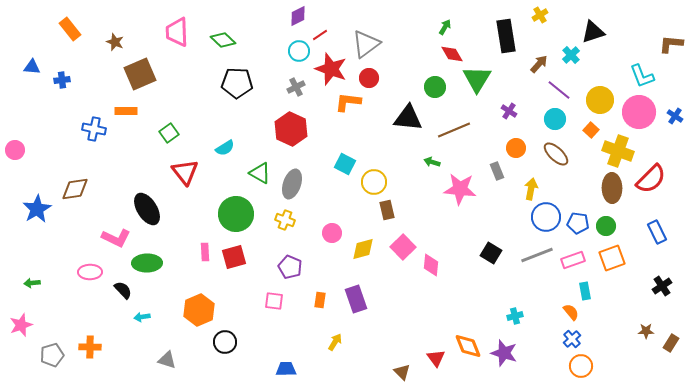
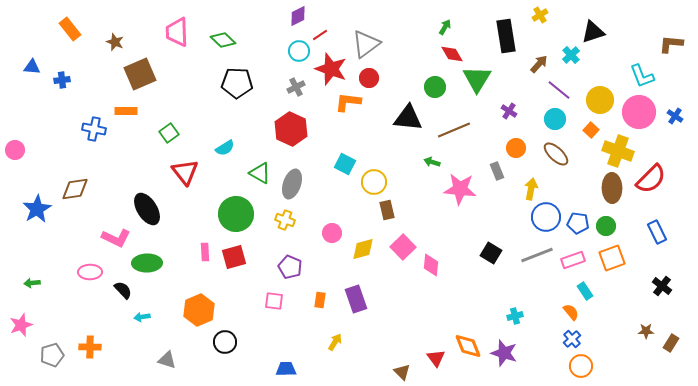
black cross at (662, 286): rotated 18 degrees counterclockwise
cyan rectangle at (585, 291): rotated 24 degrees counterclockwise
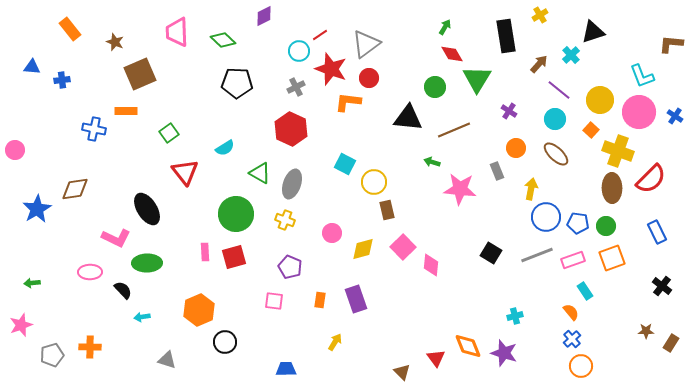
purple diamond at (298, 16): moved 34 px left
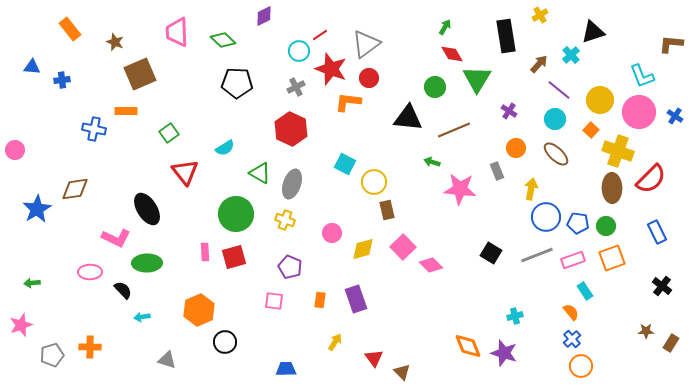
pink diamond at (431, 265): rotated 50 degrees counterclockwise
red triangle at (436, 358): moved 62 px left
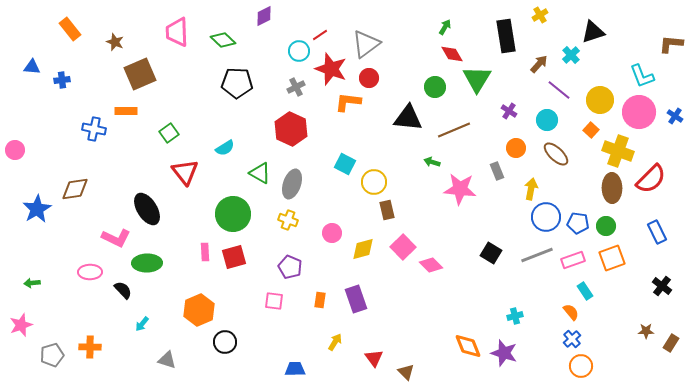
cyan circle at (555, 119): moved 8 px left, 1 px down
green circle at (236, 214): moved 3 px left
yellow cross at (285, 220): moved 3 px right
cyan arrow at (142, 317): moved 7 px down; rotated 42 degrees counterclockwise
blue trapezoid at (286, 369): moved 9 px right
brown triangle at (402, 372): moved 4 px right
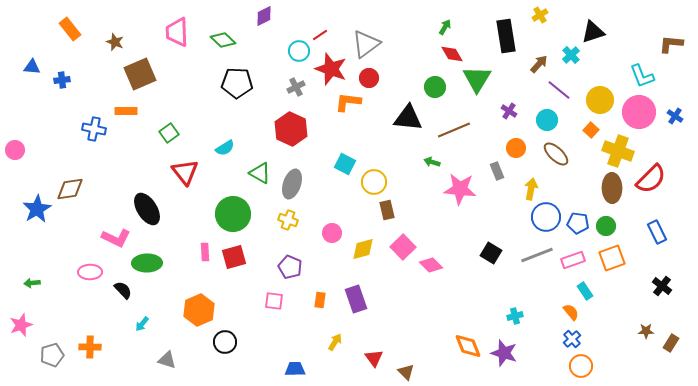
brown diamond at (75, 189): moved 5 px left
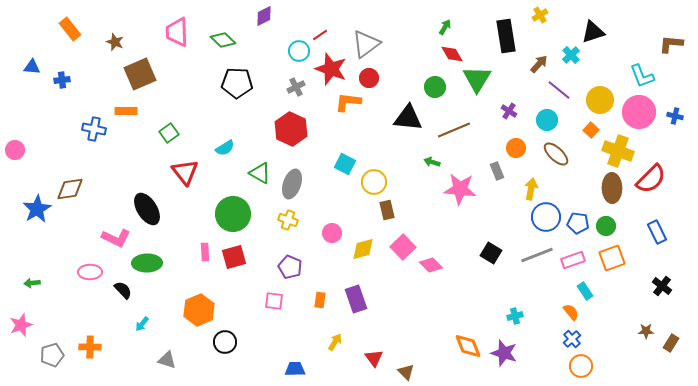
blue cross at (675, 116): rotated 21 degrees counterclockwise
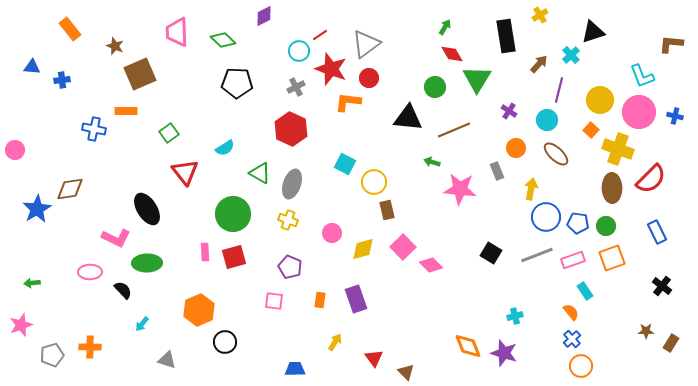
brown star at (115, 42): moved 4 px down
purple line at (559, 90): rotated 65 degrees clockwise
yellow cross at (618, 151): moved 2 px up
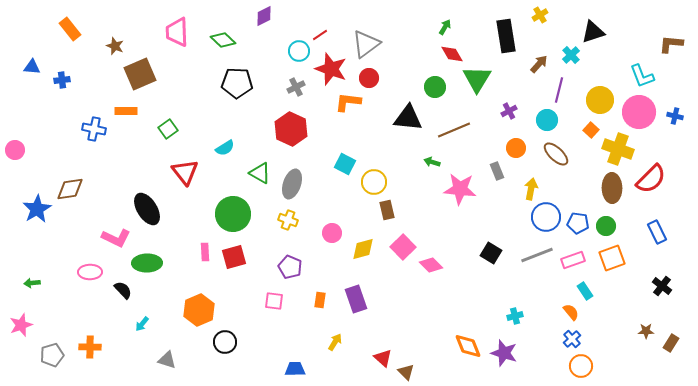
purple cross at (509, 111): rotated 28 degrees clockwise
green square at (169, 133): moved 1 px left, 4 px up
red triangle at (374, 358): moved 9 px right; rotated 12 degrees counterclockwise
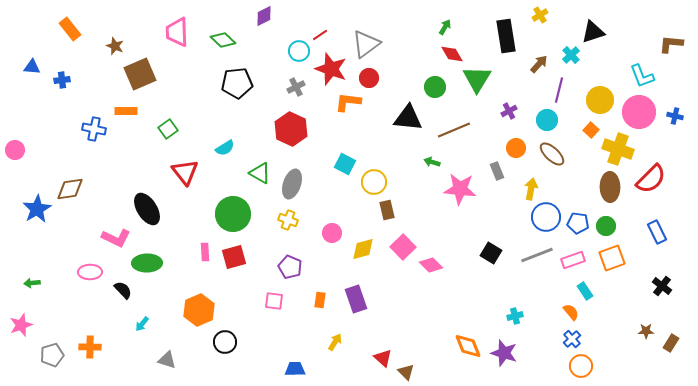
black pentagon at (237, 83): rotated 8 degrees counterclockwise
brown ellipse at (556, 154): moved 4 px left
brown ellipse at (612, 188): moved 2 px left, 1 px up
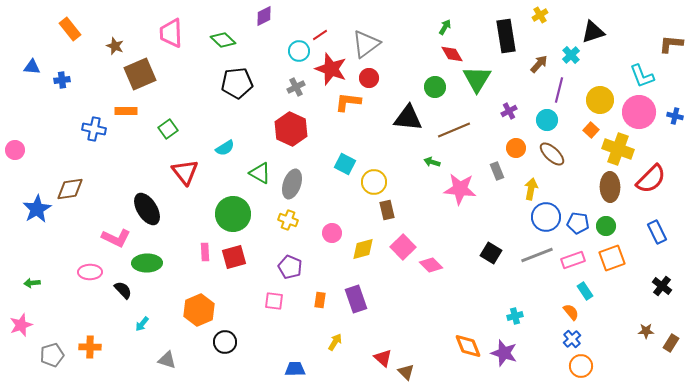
pink trapezoid at (177, 32): moved 6 px left, 1 px down
